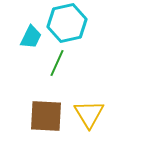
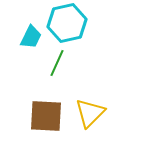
yellow triangle: moved 1 px right, 1 px up; rotated 16 degrees clockwise
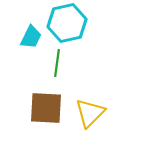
green line: rotated 16 degrees counterclockwise
brown square: moved 8 px up
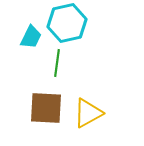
yellow triangle: moved 2 px left; rotated 16 degrees clockwise
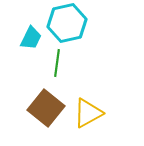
cyan trapezoid: moved 1 px down
brown square: rotated 36 degrees clockwise
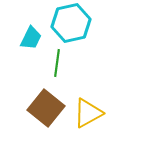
cyan hexagon: moved 4 px right
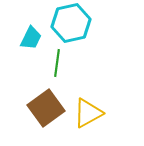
brown square: rotated 15 degrees clockwise
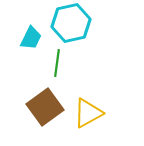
brown square: moved 1 px left, 1 px up
